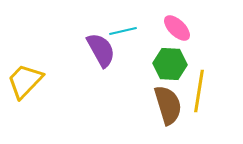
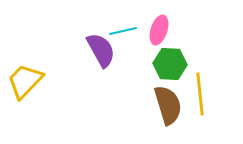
pink ellipse: moved 18 px left, 2 px down; rotated 64 degrees clockwise
yellow line: moved 1 px right, 3 px down; rotated 15 degrees counterclockwise
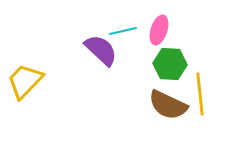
purple semicircle: rotated 18 degrees counterclockwise
brown semicircle: rotated 132 degrees clockwise
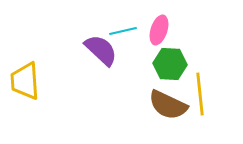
yellow trapezoid: rotated 48 degrees counterclockwise
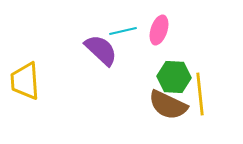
green hexagon: moved 4 px right, 13 px down
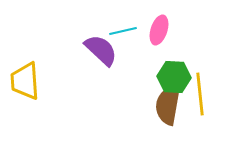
brown semicircle: rotated 75 degrees clockwise
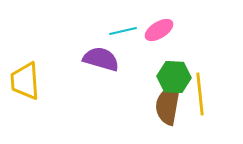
pink ellipse: rotated 40 degrees clockwise
purple semicircle: moved 9 px down; rotated 27 degrees counterclockwise
